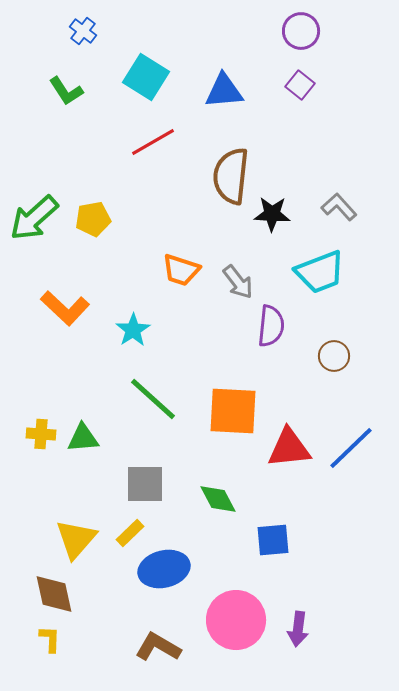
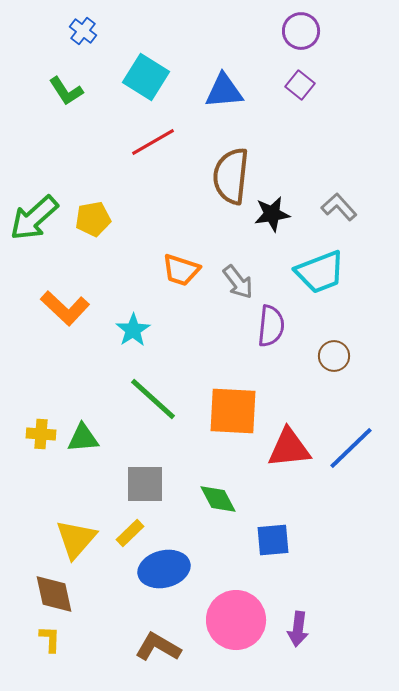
black star: rotated 12 degrees counterclockwise
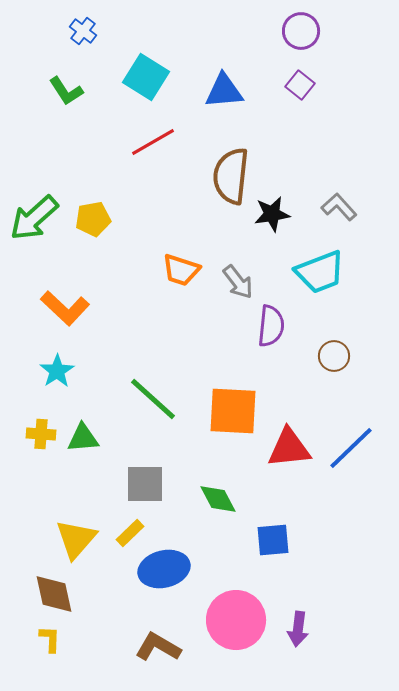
cyan star: moved 76 px left, 41 px down
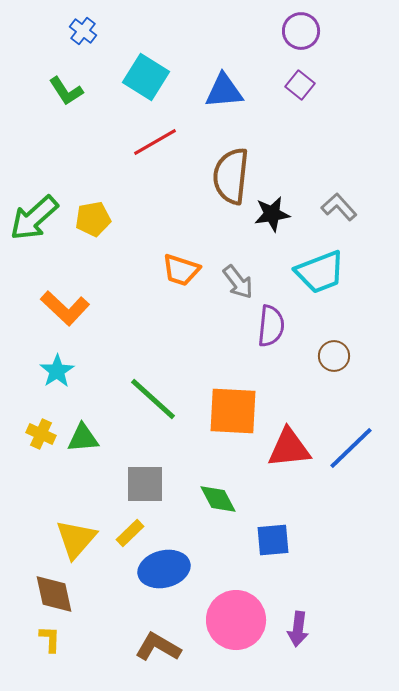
red line: moved 2 px right
yellow cross: rotated 20 degrees clockwise
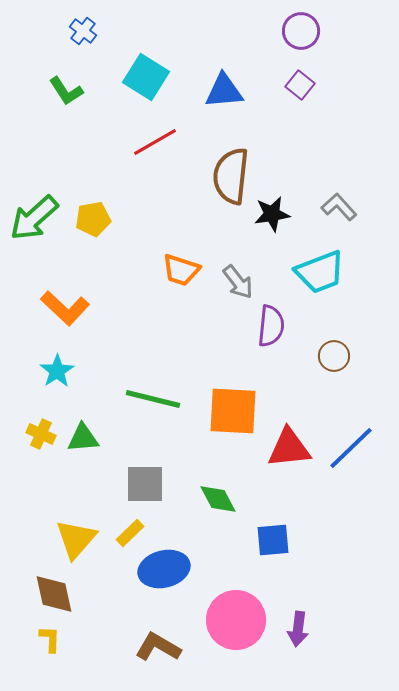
green line: rotated 28 degrees counterclockwise
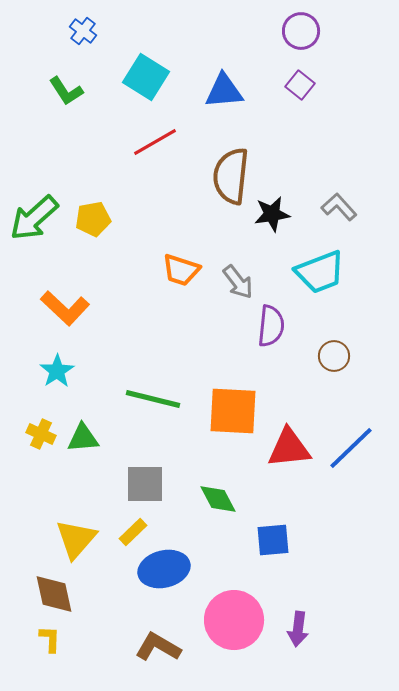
yellow rectangle: moved 3 px right, 1 px up
pink circle: moved 2 px left
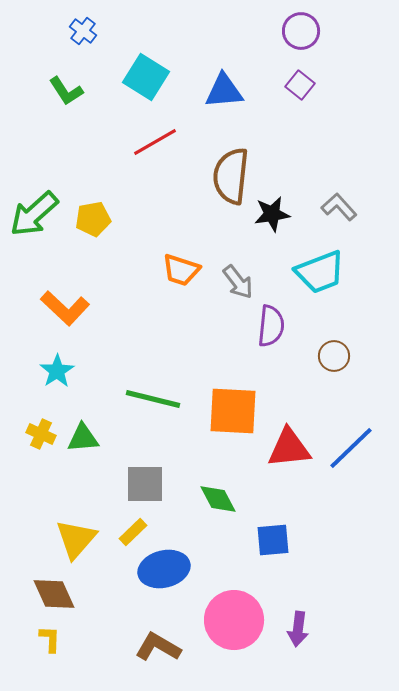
green arrow: moved 4 px up
brown diamond: rotated 12 degrees counterclockwise
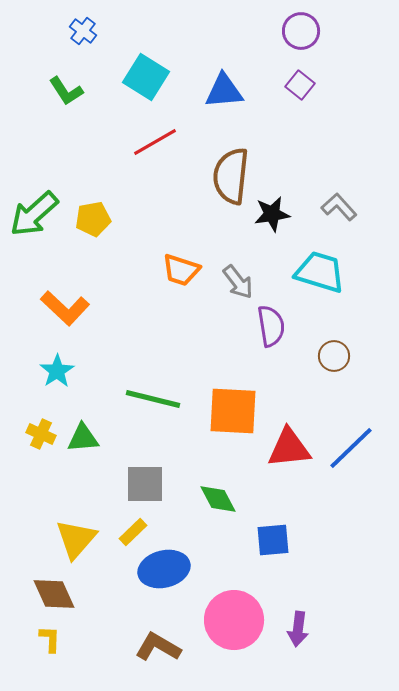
cyan trapezoid: rotated 142 degrees counterclockwise
purple semicircle: rotated 15 degrees counterclockwise
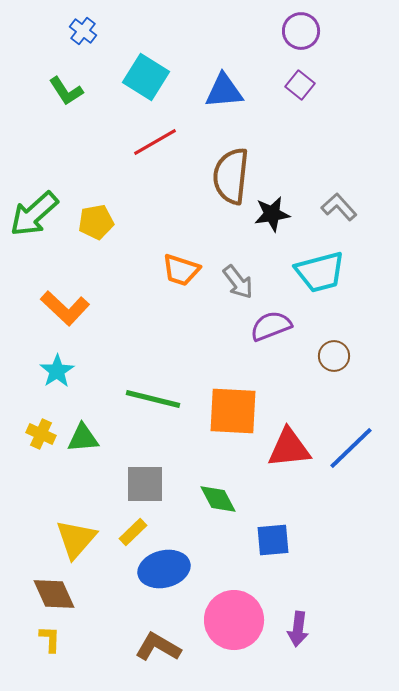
yellow pentagon: moved 3 px right, 3 px down
cyan trapezoid: rotated 148 degrees clockwise
purple semicircle: rotated 102 degrees counterclockwise
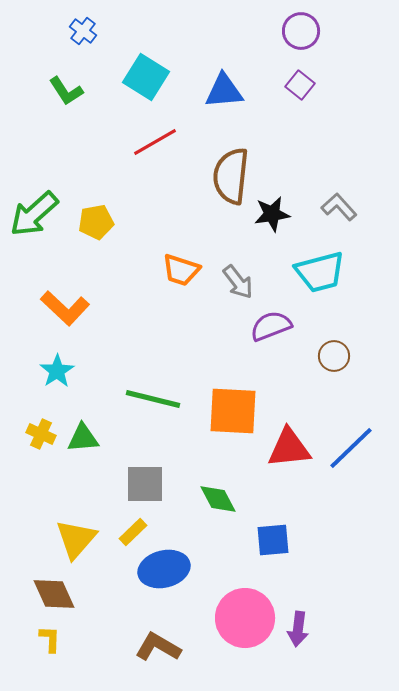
pink circle: moved 11 px right, 2 px up
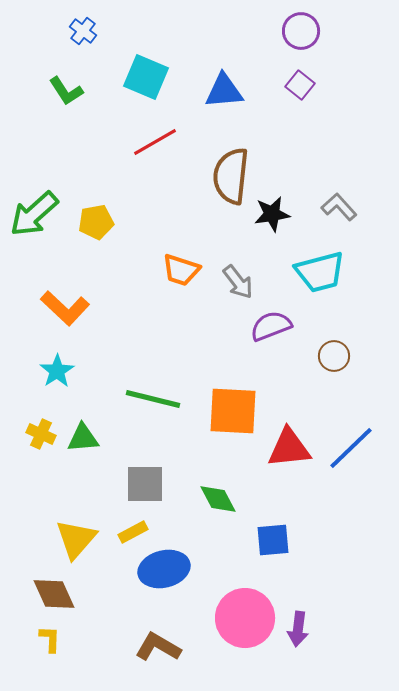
cyan square: rotated 9 degrees counterclockwise
yellow rectangle: rotated 16 degrees clockwise
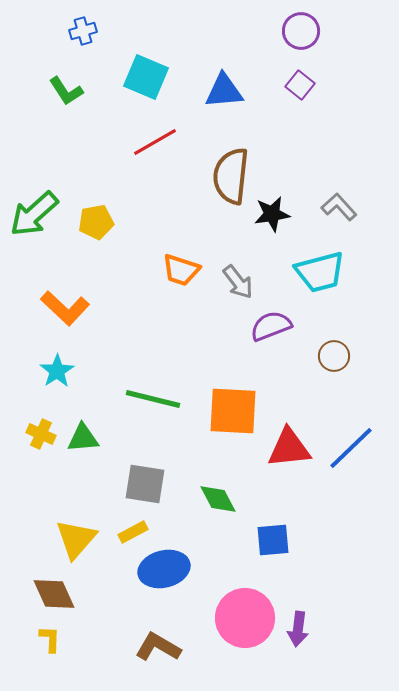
blue cross: rotated 36 degrees clockwise
gray square: rotated 9 degrees clockwise
